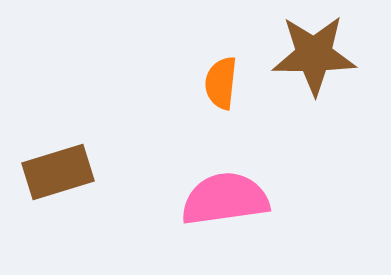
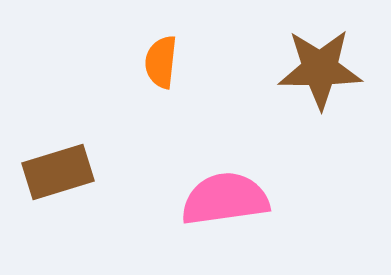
brown star: moved 6 px right, 14 px down
orange semicircle: moved 60 px left, 21 px up
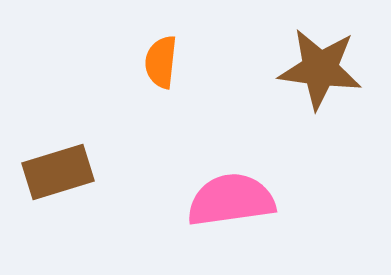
brown star: rotated 8 degrees clockwise
pink semicircle: moved 6 px right, 1 px down
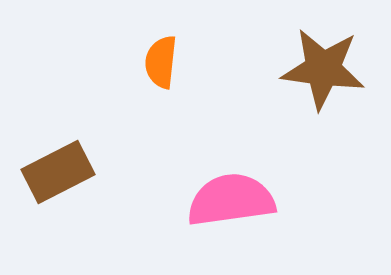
brown star: moved 3 px right
brown rectangle: rotated 10 degrees counterclockwise
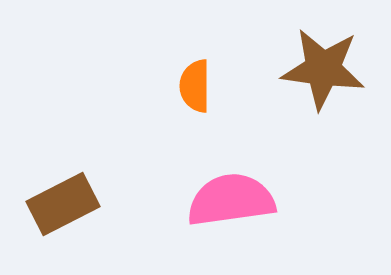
orange semicircle: moved 34 px right, 24 px down; rotated 6 degrees counterclockwise
brown rectangle: moved 5 px right, 32 px down
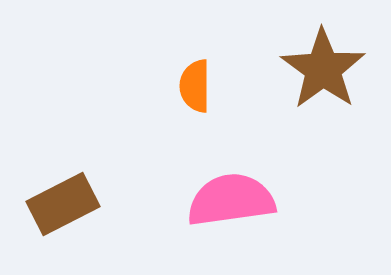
brown star: rotated 28 degrees clockwise
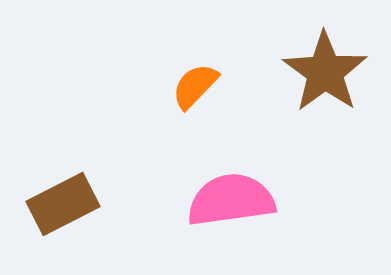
brown star: moved 2 px right, 3 px down
orange semicircle: rotated 44 degrees clockwise
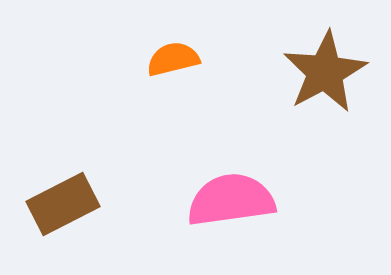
brown star: rotated 8 degrees clockwise
orange semicircle: moved 22 px left, 27 px up; rotated 32 degrees clockwise
